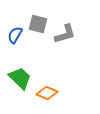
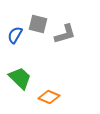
orange diamond: moved 2 px right, 4 px down
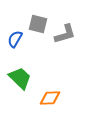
blue semicircle: moved 4 px down
orange diamond: moved 1 px right, 1 px down; rotated 25 degrees counterclockwise
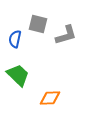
gray L-shape: moved 1 px right, 1 px down
blue semicircle: rotated 18 degrees counterclockwise
green trapezoid: moved 2 px left, 3 px up
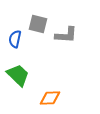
gray L-shape: rotated 20 degrees clockwise
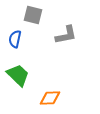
gray square: moved 5 px left, 9 px up
gray L-shape: rotated 15 degrees counterclockwise
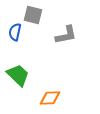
blue semicircle: moved 7 px up
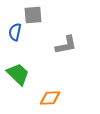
gray square: rotated 18 degrees counterclockwise
gray L-shape: moved 10 px down
green trapezoid: moved 1 px up
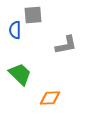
blue semicircle: moved 2 px up; rotated 12 degrees counterclockwise
green trapezoid: moved 2 px right
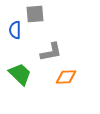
gray square: moved 2 px right, 1 px up
gray L-shape: moved 15 px left, 7 px down
orange diamond: moved 16 px right, 21 px up
